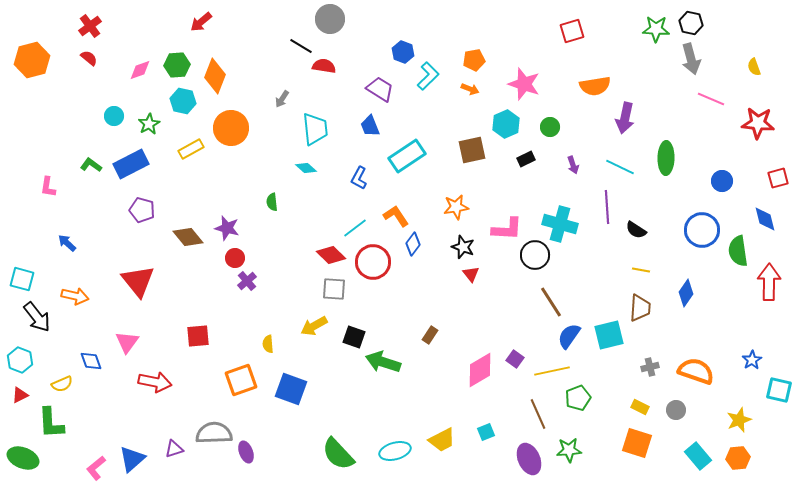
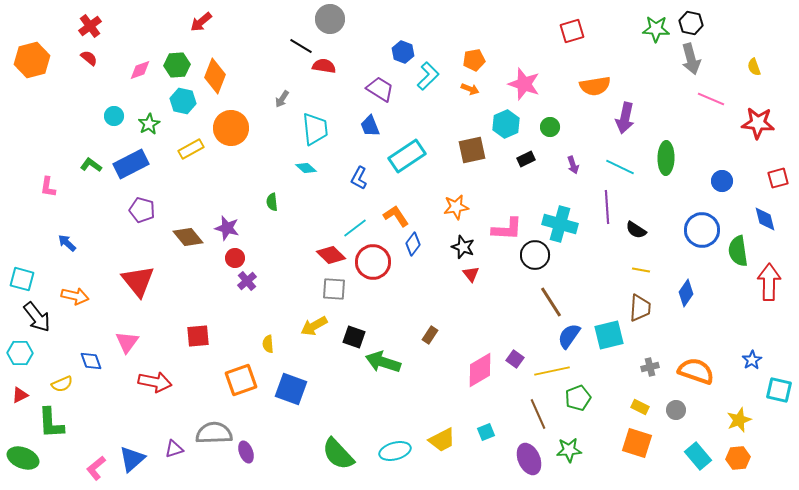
cyan hexagon at (20, 360): moved 7 px up; rotated 20 degrees counterclockwise
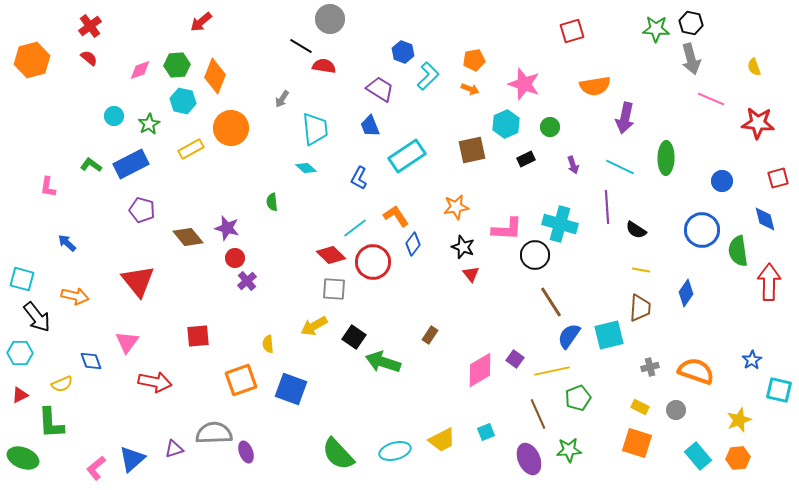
black square at (354, 337): rotated 15 degrees clockwise
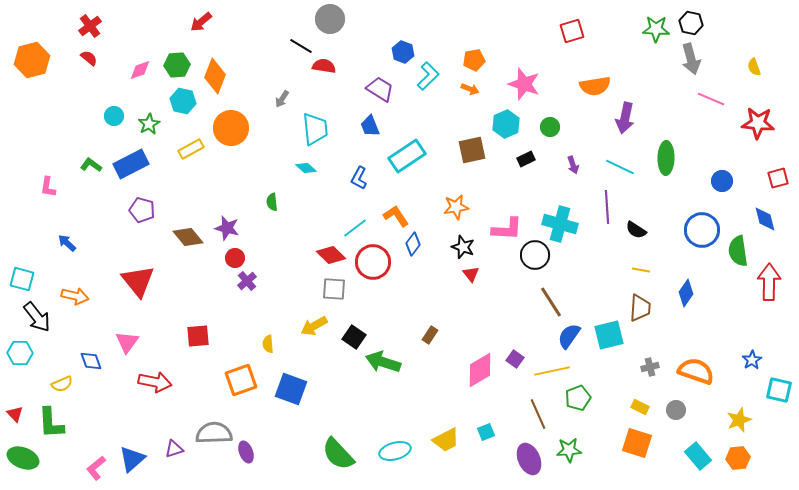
red triangle at (20, 395): moved 5 px left, 19 px down; rotated 48 degrees counterclockwise
yellow trapezoid at (442, 440): moved 4 px right
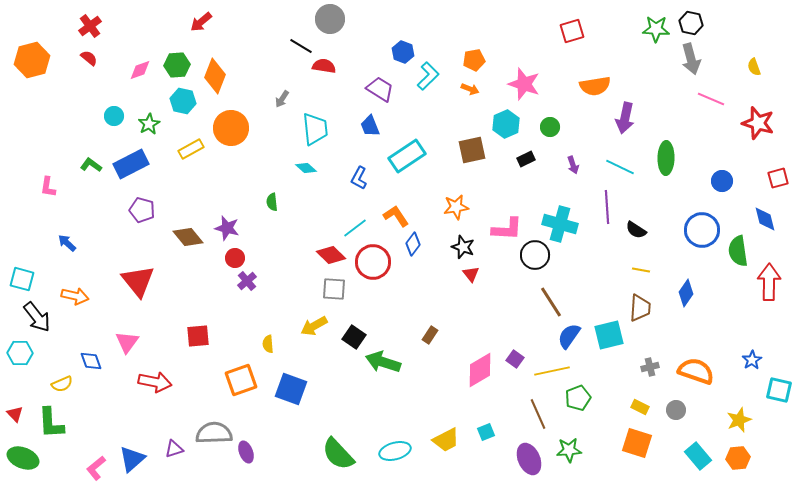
red star at (758, 123): rotated 12 degrees clockwise
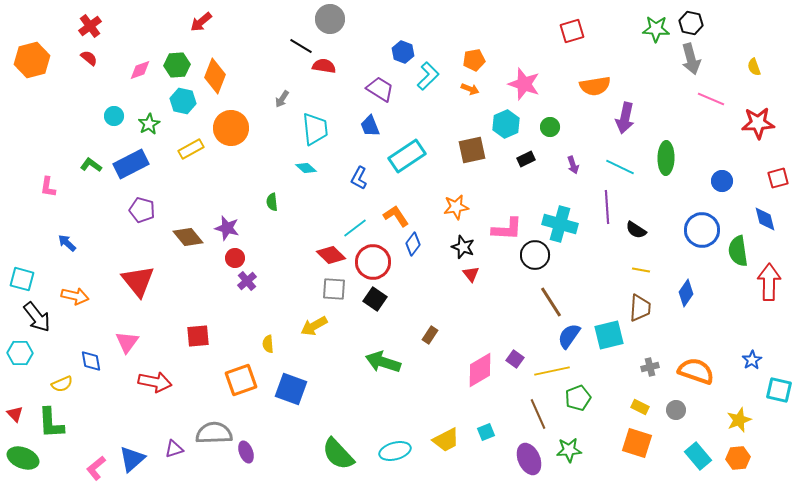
red star at (758, 123): rotated 20 degrees counterclockwise
black square at (354, 337): moved 21 px right, 38 px up
blue diamond at (91, 361): rotated 10 degrees clockwise
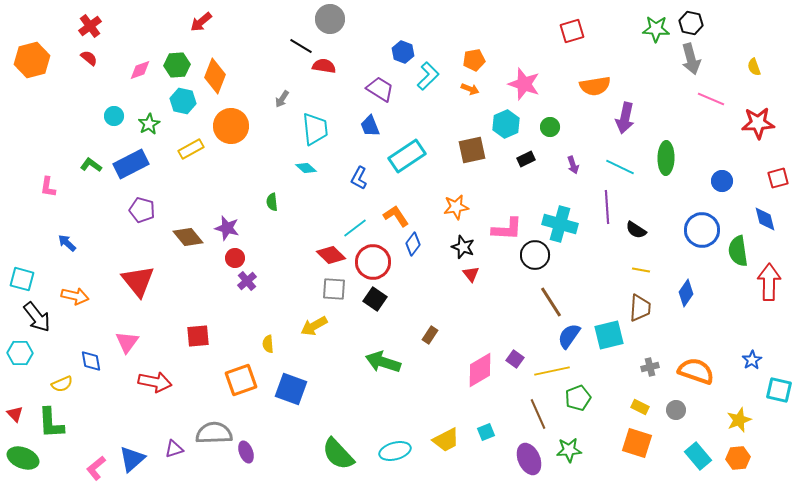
orange circle at (231, 128): moved 2 px up
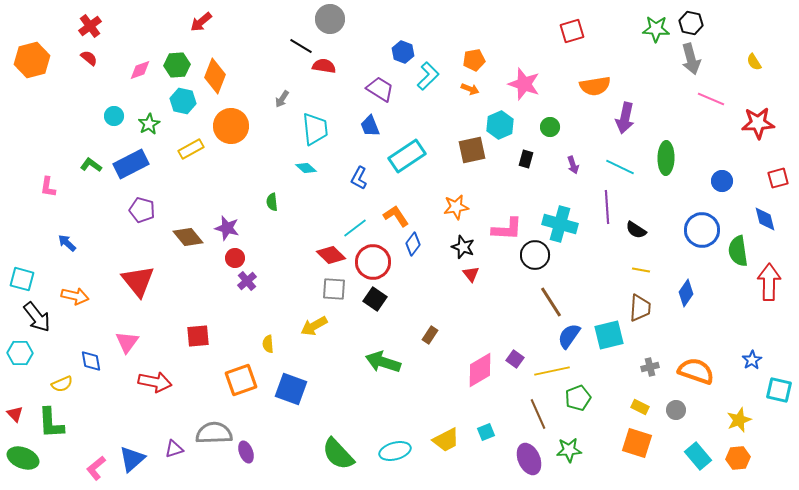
yellow semicircle at (754, 67): moved 5 px up; rotated 12 degrees counterclockwise
cyan hexagon at (506, 124): moved 6 px left, 1 px down
black rectangle at (526, 159): rotated 48 degrees counterclockwise
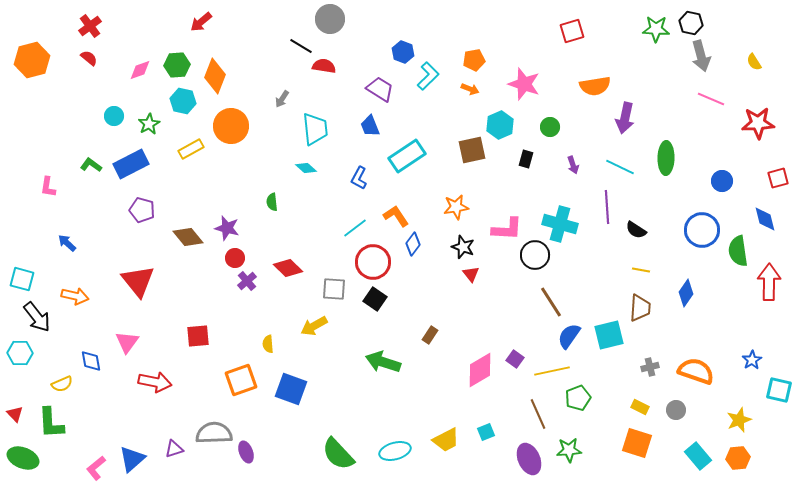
gray arrow at (691, 59): moved 10 px right, 3 px up
red diamond at (331, 255): moved 43 px left, 13 px down
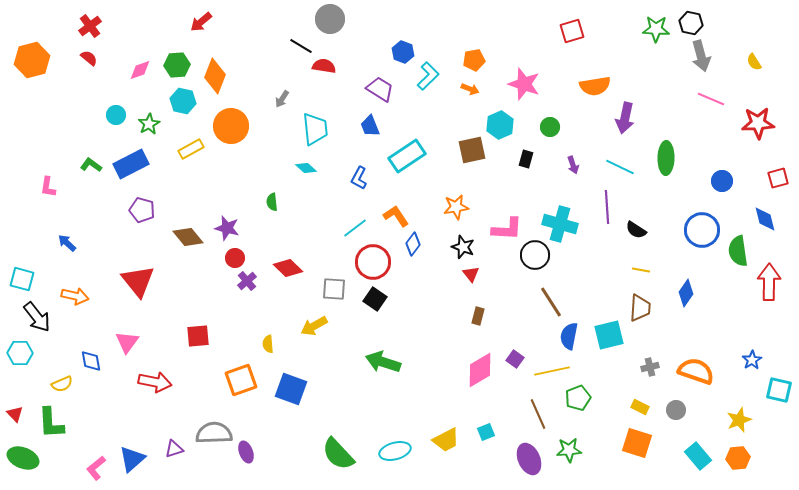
cyan circle at (114, 116): moved 2 px right, 1 px up
brown rectangle at (430, 335): moved 48 px right, 19 px up; rotated 18 degrees counterclockwise
blue semicircle at (569, 336): rotated 24 degrees counterclockwise
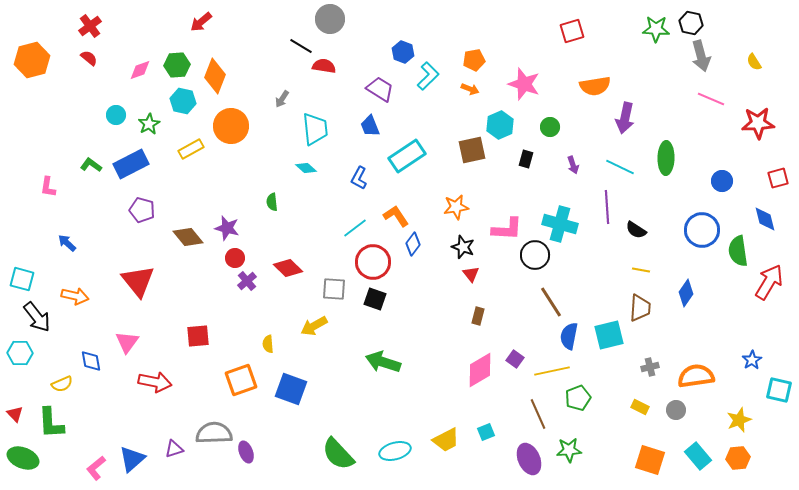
red arrow at (769, 282): rotated 30 degrees clockwise
black square at (375, 299): rotated 15 degrees counterclockwise
orange semicircle at (696, 371): moved 5 px down; rotated 27 degrees counterclockwise
orange square at (637, 443): moved 13 px right, 17 px down
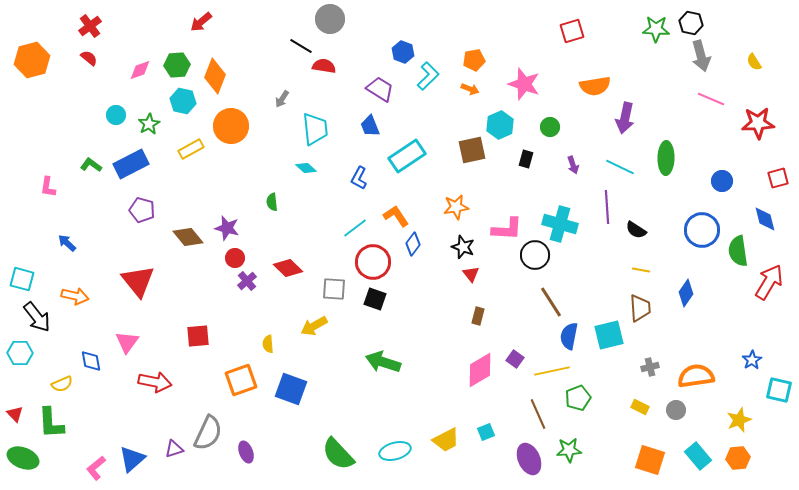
brown trapezoid at (640, 308): rotated 8 degrees counterclockwise
gray semicircle at (214, 433): moved 6 px left; rotated 117 degrees clockwise
